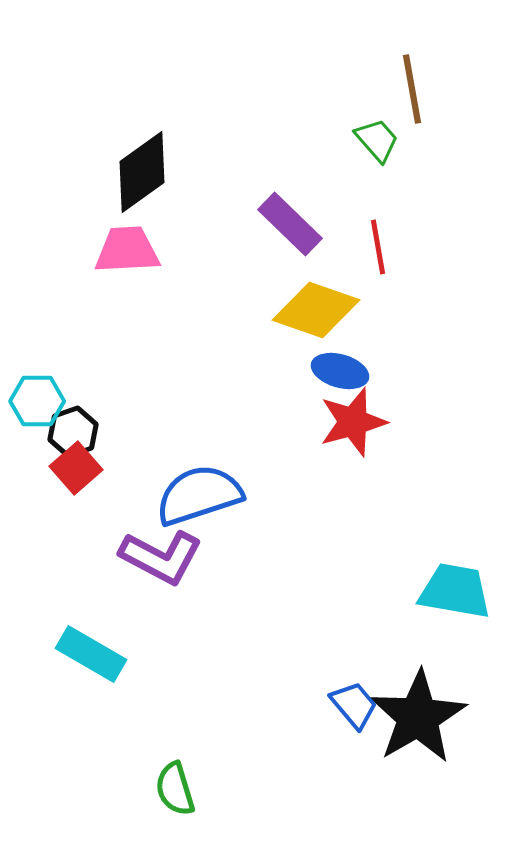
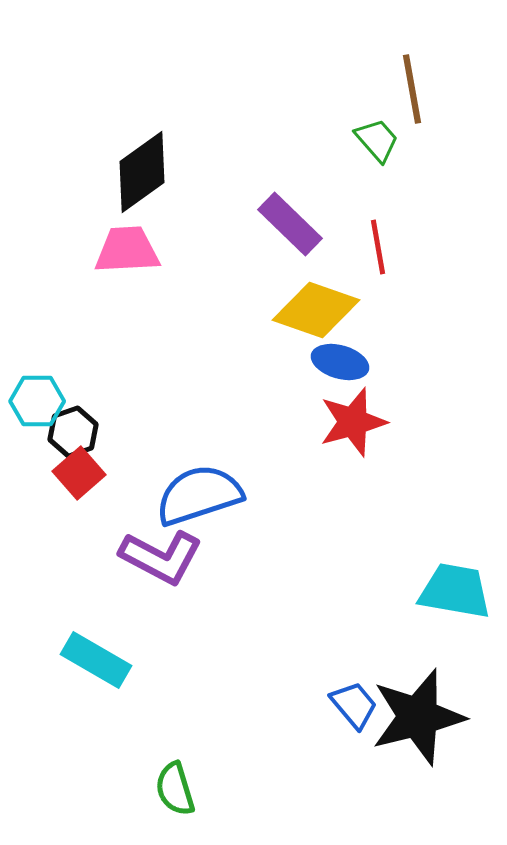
blue ellipse: moved 9 px up
red square: moved 3 px right, 5 px down
cyan rectangle: moved 5 px right, 6 px down
black star: rotated 16 degrees clockwise
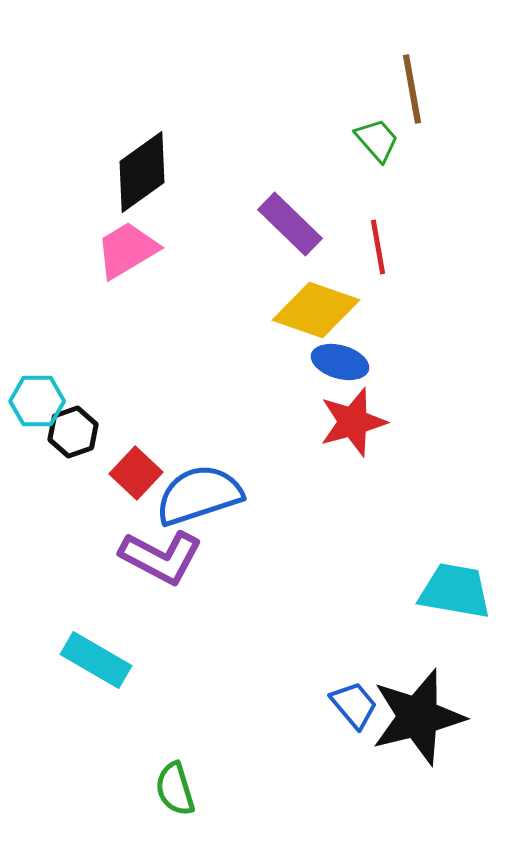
pink trapezoid: rotated 28 degrees counterclockwise
red square: moved 57 px right; rotated 6 degrees counterclockwise
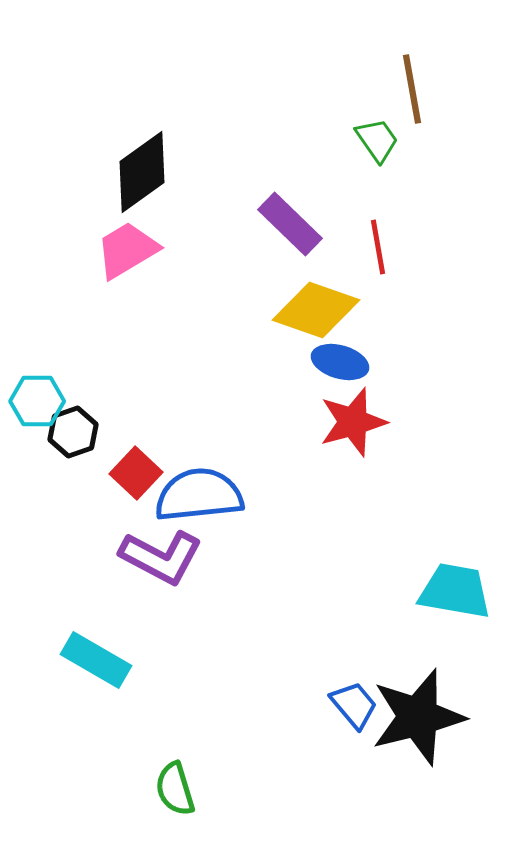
green trapezoid: rotated 6 degrees clockwise
blue semicircle: rotated 12 degrees clockwise
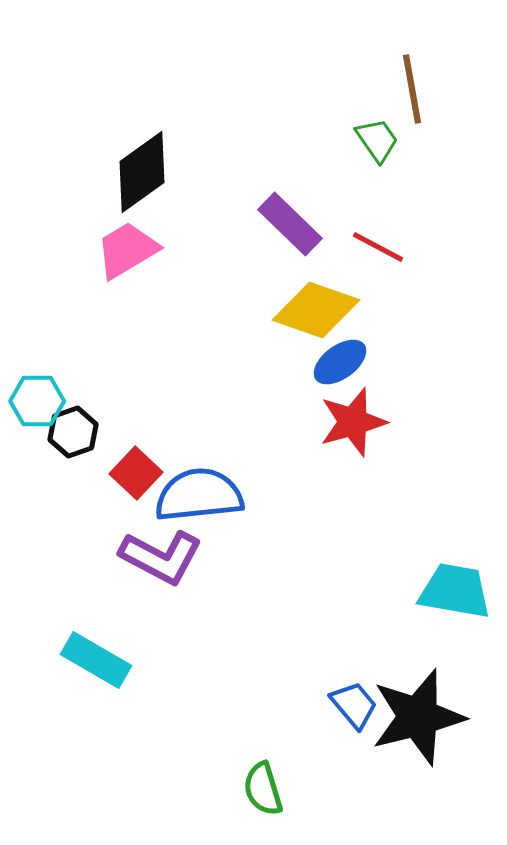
red line: rotated 52 degrees counterclockwise
blue ellipse: rotated 52 degrees counterclockwise
green semicircle: moved 88 px right
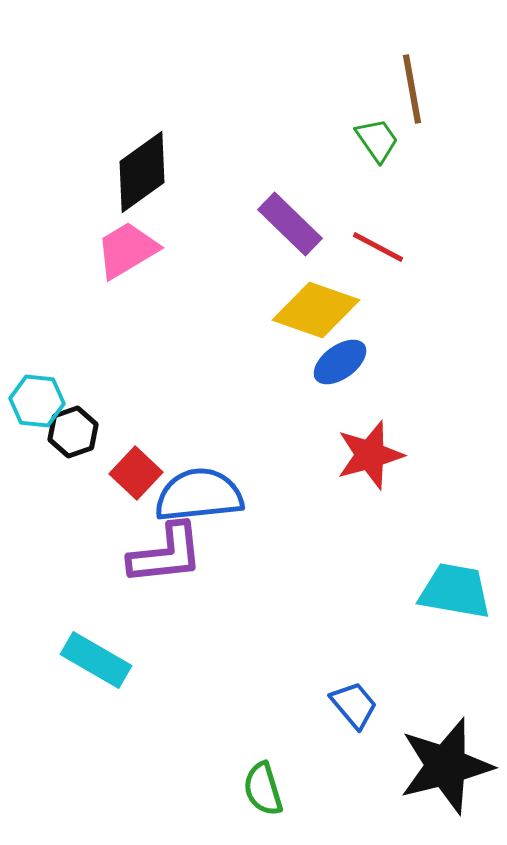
cyan hexagon: rotated 6 degrees clockwise
red star: moved 17 px right, 33 px down
purple L-shape: moved 5 px right, 3 px up; rotated 34 degrees counterclockwise
black star: moved 28 px right, 49 px down
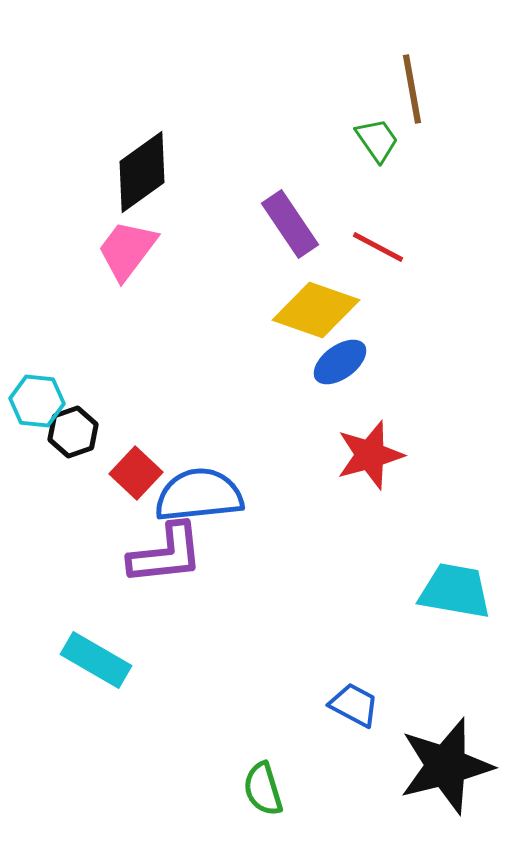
purple rectangle: rotated 12 degrees clockwise
pink trapezoid: rotated 22 degrees counterclockwise
blue trapezoid: rotated 22 degrees counterclockwise
